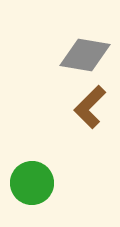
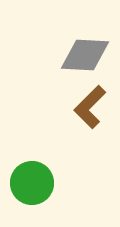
gray diamond: rotated 6 degrees counterclockwise
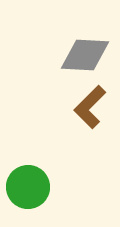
green circle: moved 4 px left, 4 px down
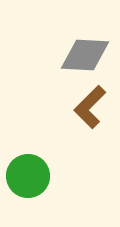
green circle: moved 11 px up
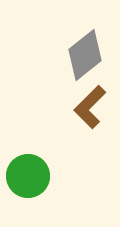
gray diamond: rotated 42 degrees counterclockwise
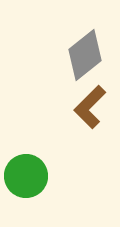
green circle: moved 2 px left
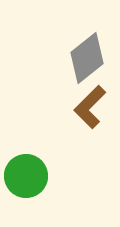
gray diamond: moved 2 px right, 3 px down
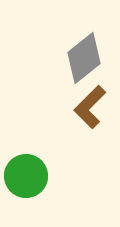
gray diamond: moved 3 px left
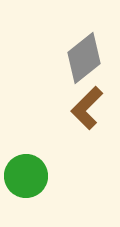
brown L-shape: moved 3 px left, 1 px down
